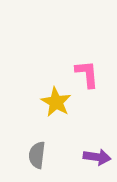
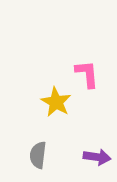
gray semicircle: moved 1 px right
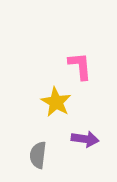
pink L-shape: moved 7 px left, 8 px up
purple arrow: moved 12 px left, 18 px up
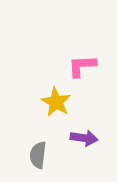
pink L-shape: moved 2 px right; rotated 88 degrees counterclockwise
purple arrow: moved 1 px left, 1 px up
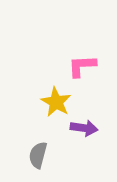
purple arrow: moved 10 px up
gray semicircle: rotated 8 degrees clockwise
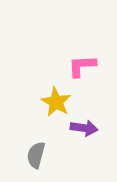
gray semicircle: moved 2 px left
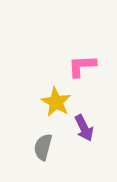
purple arrow: rotated 56 degrees clockwise
gray semicircle: moved 7 px right, 8 px up
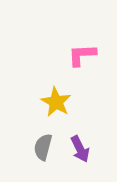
pink L-shape: moved 11 px up
purple arrow: moved 4 px left, 21 px down
